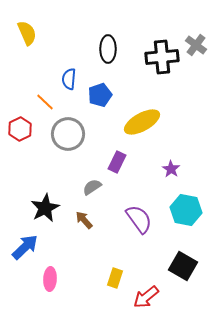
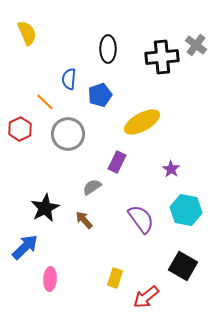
purple semicircle: moved 2 px right
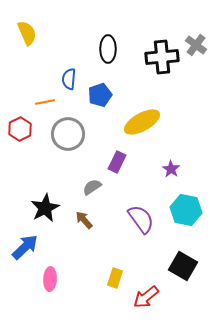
orange line: rotated 54 degrees counterclockwise
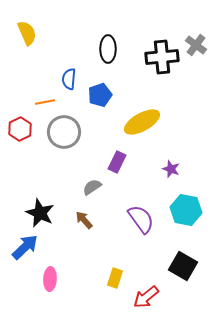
gray circle: moved 4 px left, 2 px up
purple star: rotated 12 degrees counterclockwise
black star: moved 5 px left, 5 px down; rotated 20 degrees counterclockwise
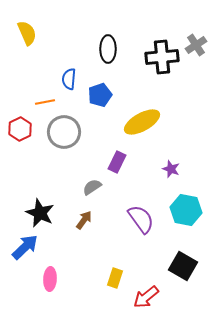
gray cross: rotated 20 degrees clockwise
brown arrow: rotated 78 degrees clockwise
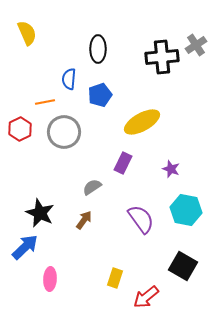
black ellipse: moved 10 px left
purple rectangle: moved 6 px right, 1 px down
